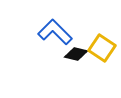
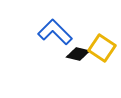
black diamond: moved 2 px right
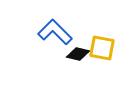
yellow square: rotated 24 degrees counterclockwise
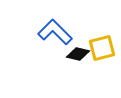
yellow square: rotated 24 degrees counterclockwise
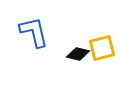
blue L-shape: moved 21 px left; rotated 32 degrees clockwise
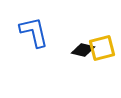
black diamond: moved 5 px right, 4 px up
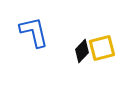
black diamond: moved 1 px left, 1 px down; rotated 60 degrees counterclockwise
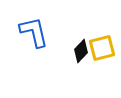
black diamond: moved 1 px left
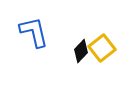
yellow square: rotated 24 degrees counterclockwise
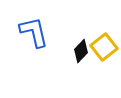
yellow square: moved 2 px right, 1 px up
